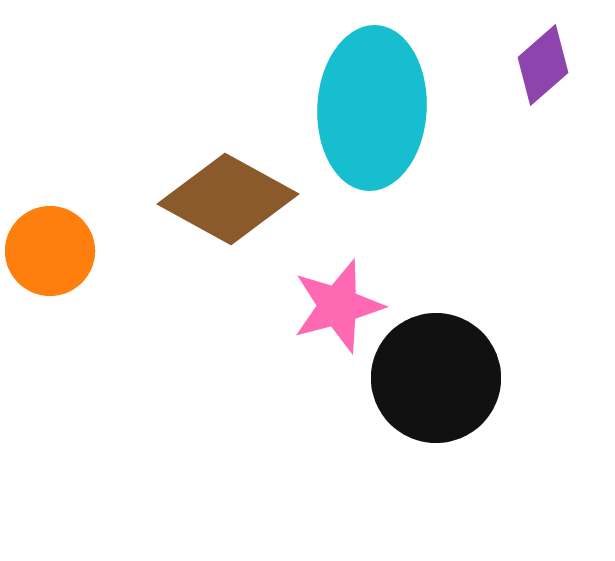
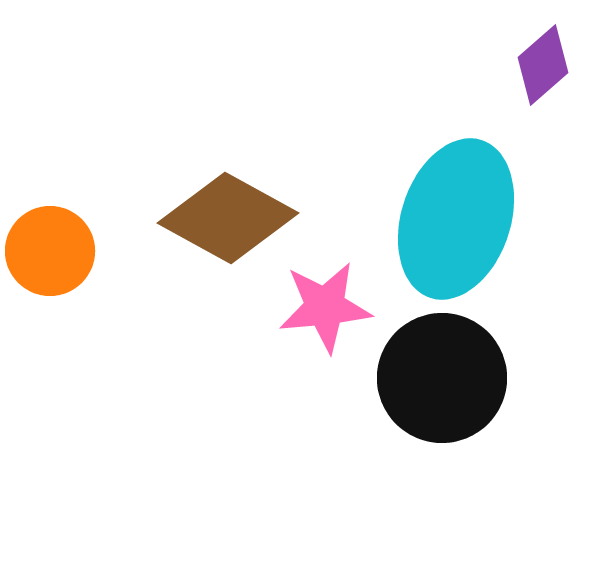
cyan ellipse: moved 84 px right, 111 px down; rotated 15 degrees clockwise
brown diamond: moved 19 px down
pink star: moved 13 px left, 1 px down; rotated 10 degrees clockwise
black circle: moved 6 px right
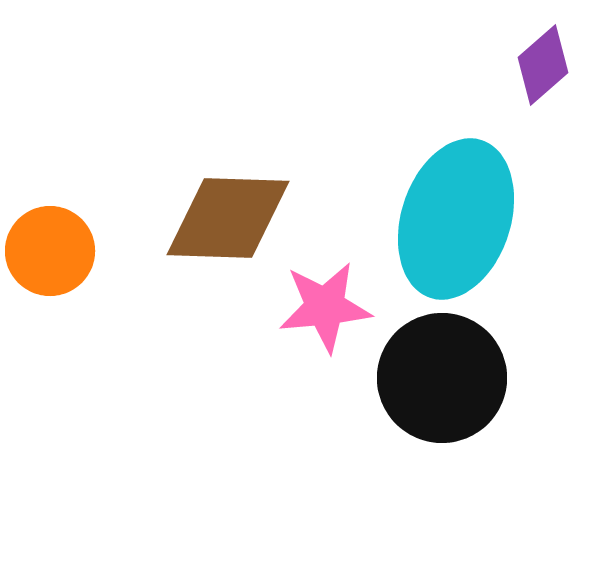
brown diamond: rotated 27 degrees counterclockwise
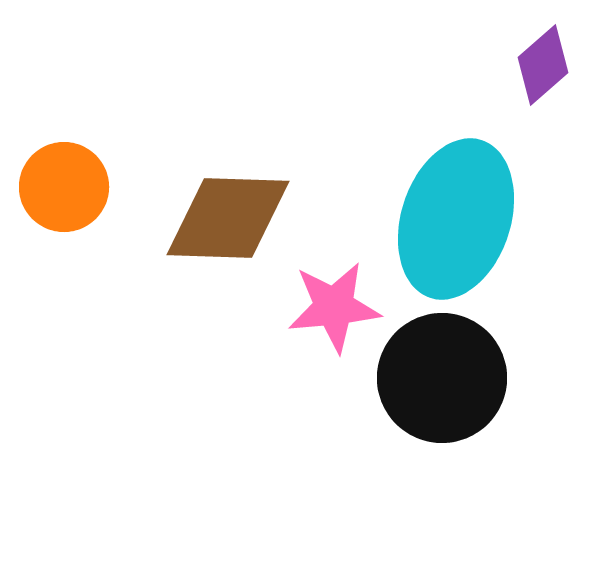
orange circle: moved 14 px right, 64 px up
pink star: moved 9 px right
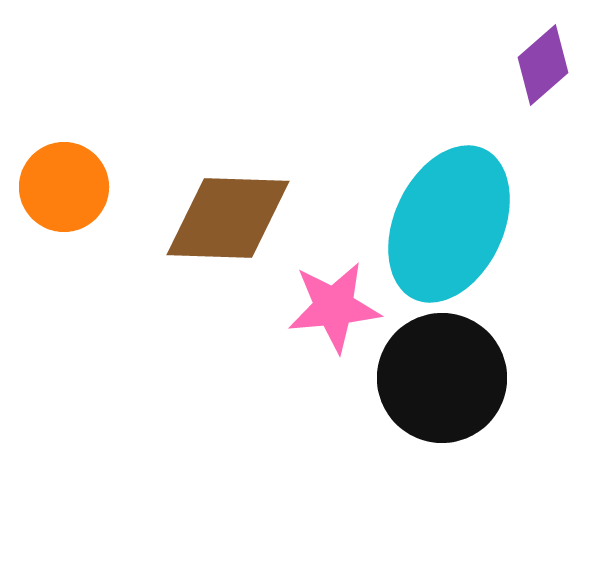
cyan ellipse: moved 7 px left, 5 px down; rotated 7 degrees clockwise
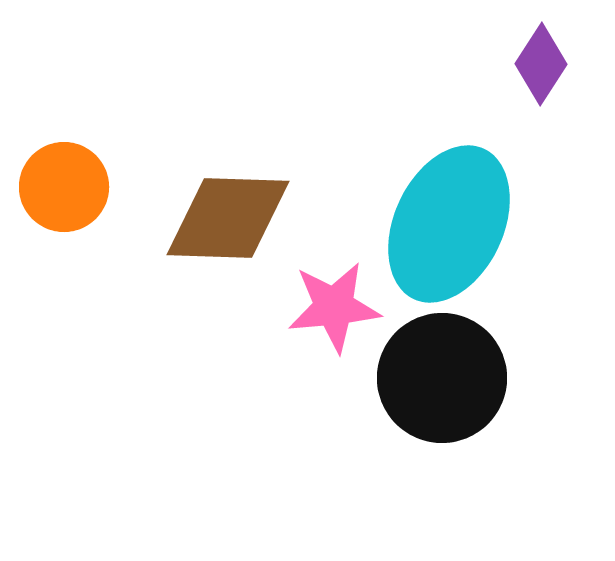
purple diamond: moved 2 px left, 1 px up; rotated 16 degrees counterclockwise
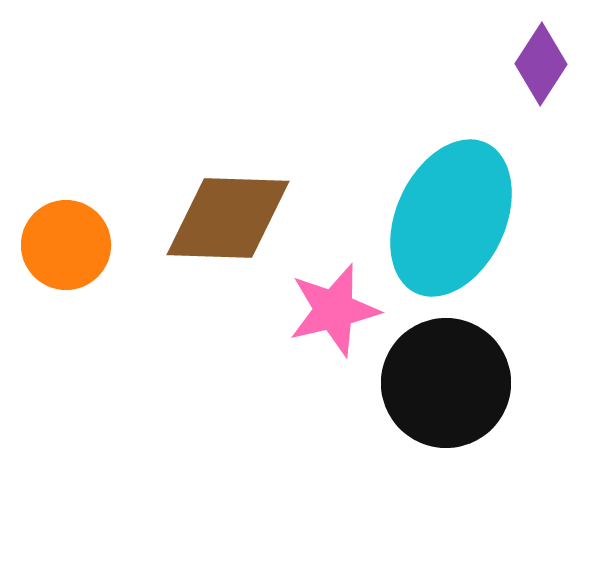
orange circle: moved 2 px right, 58 px down
cyan ellipse: moved 2 px right, 6 px up
pink star: moved 3 px down; rotated 8 degrees counterclockwise
black circle: moved 4 px right, 5 px down
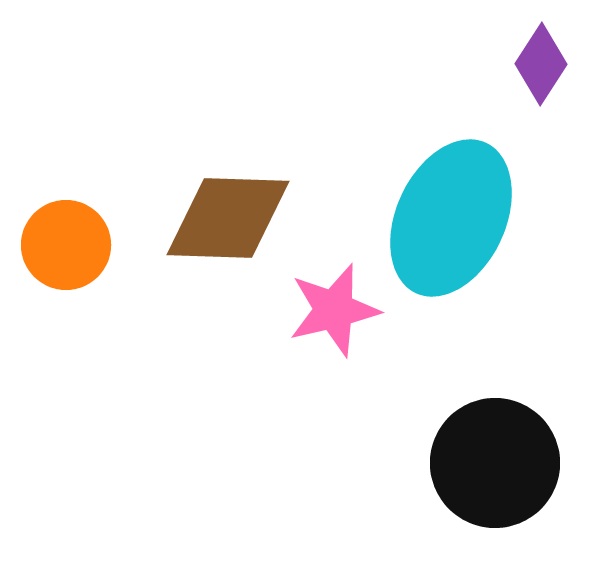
black circle: moved 49 px right, 80 px down
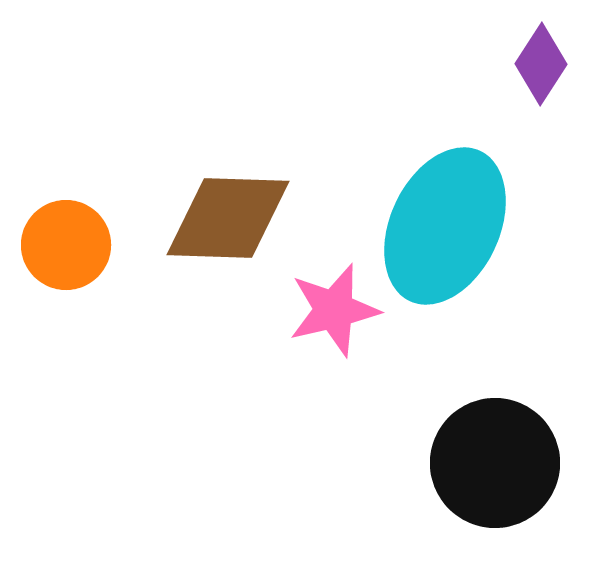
cyan ellipse: moved 6 px left, 8 px down
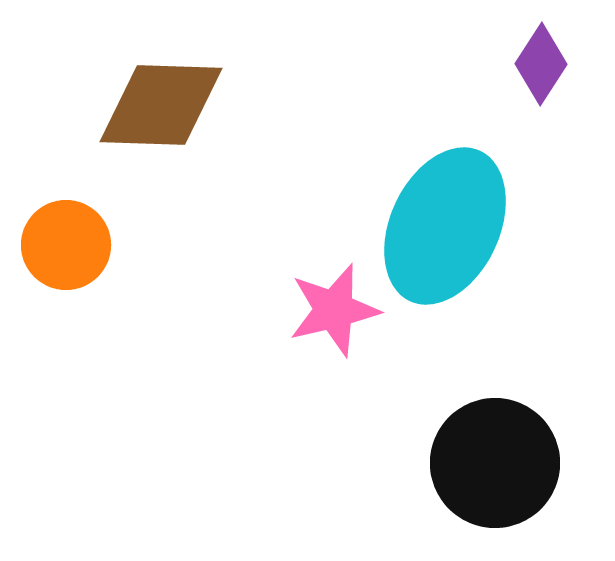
brown diamond: moved 67 px left, 113 px up
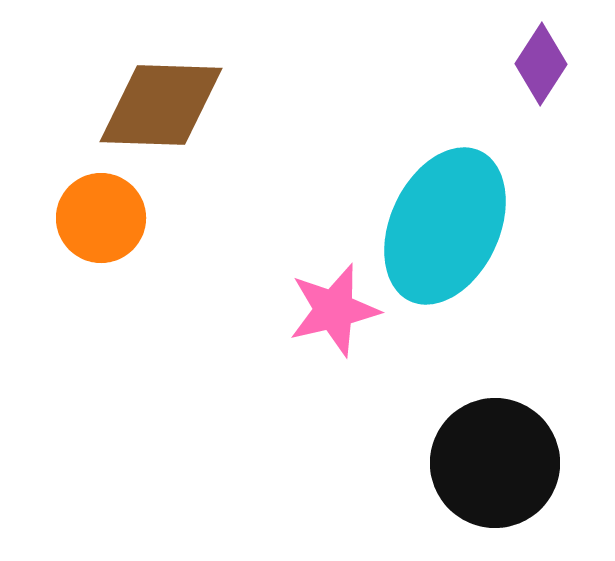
orange circle: moved 35 px right, 27 px up
